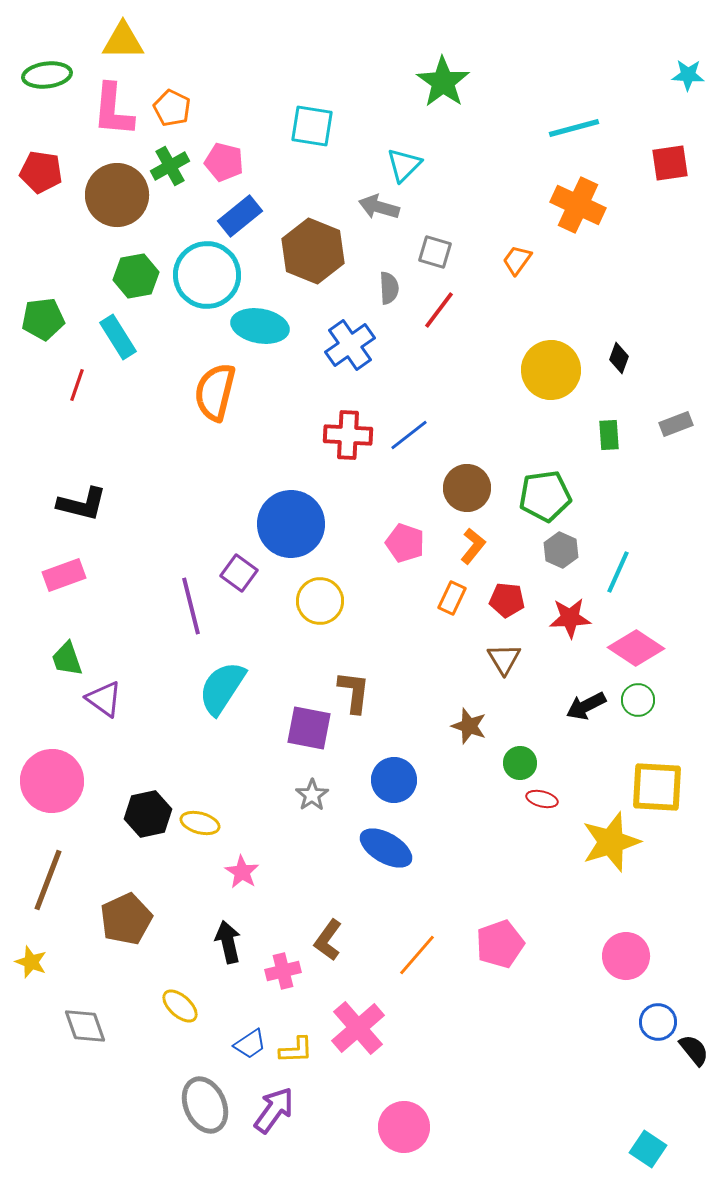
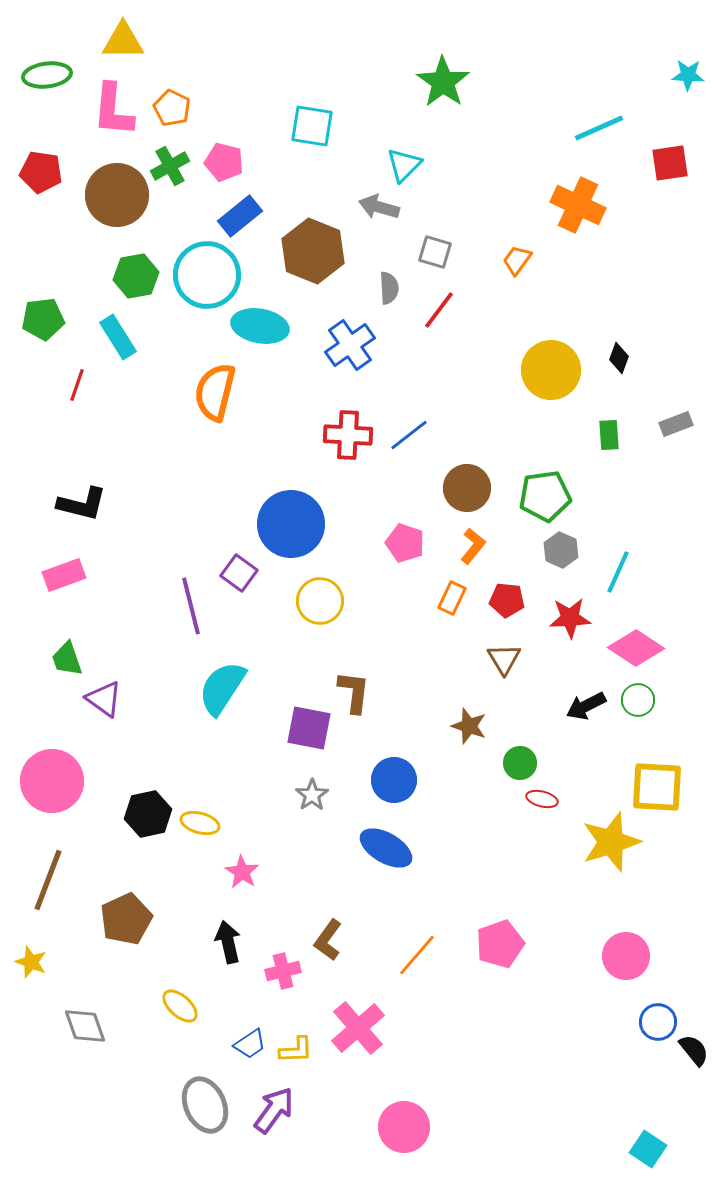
cyan line at (574, 128): moved 25 px right; rotated 9 degrees counterclockwise
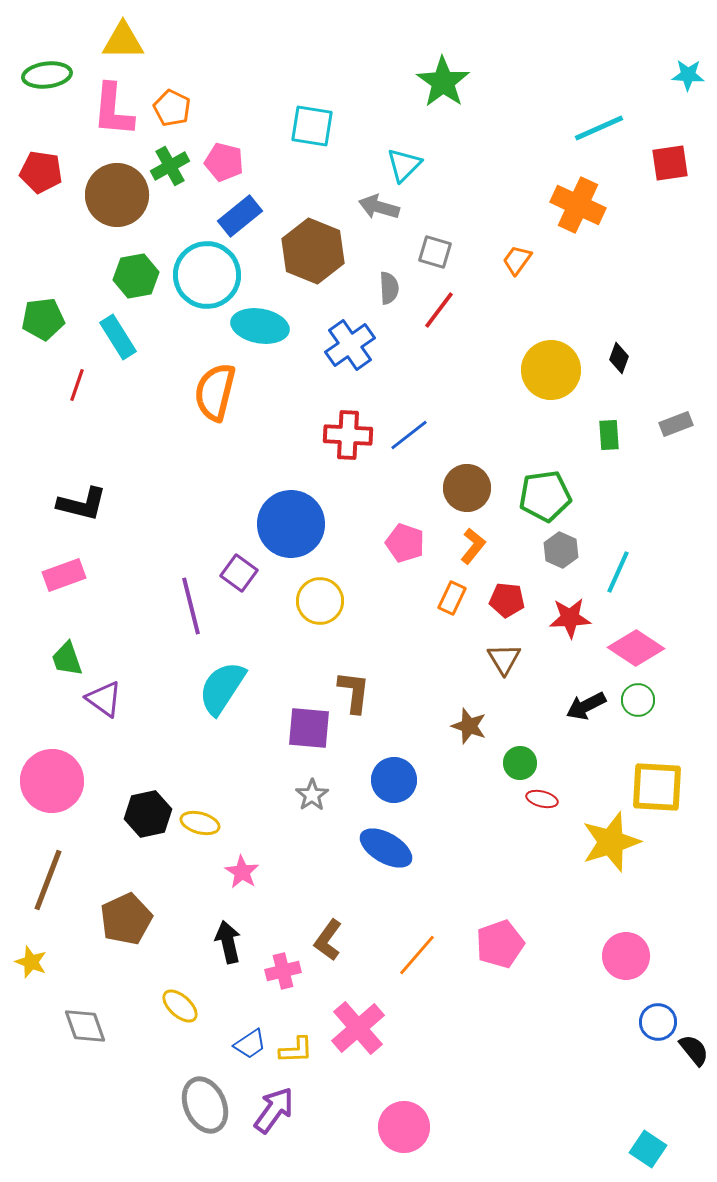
purple square at (309, 728): rotated 6 degrees counterclockwise
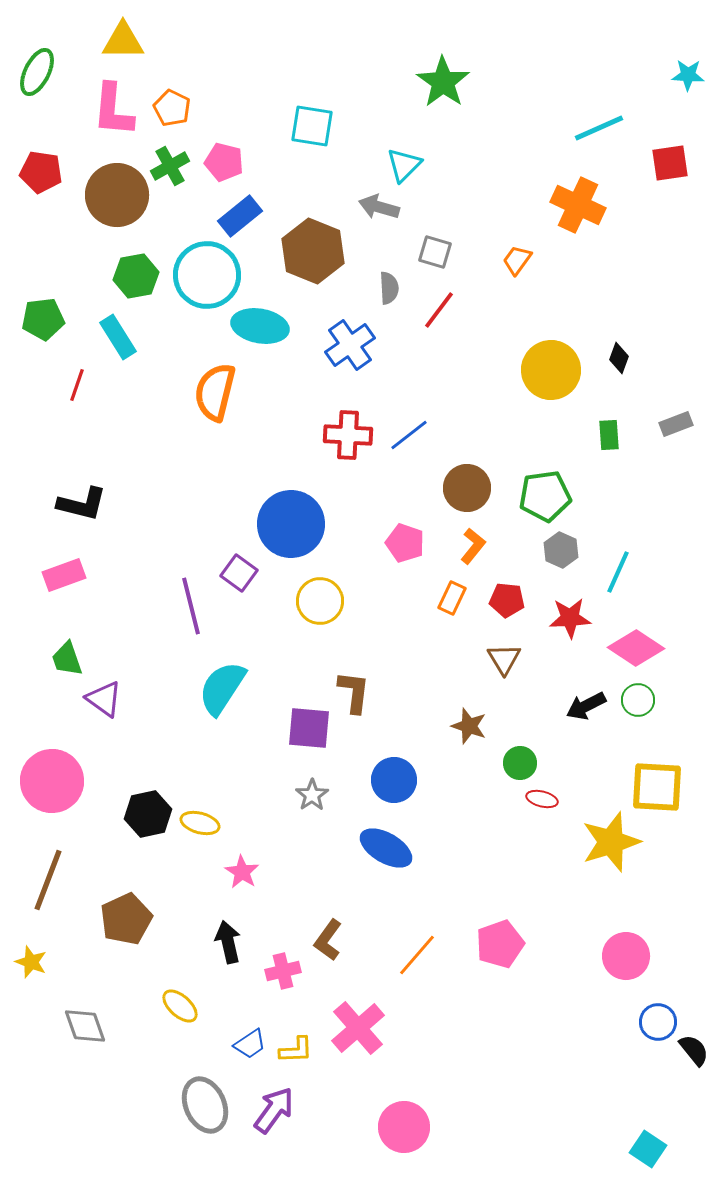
green ellipse at (47, 75): moved 10 px left, 3 px up; rotated 57 degrees counterclockwise
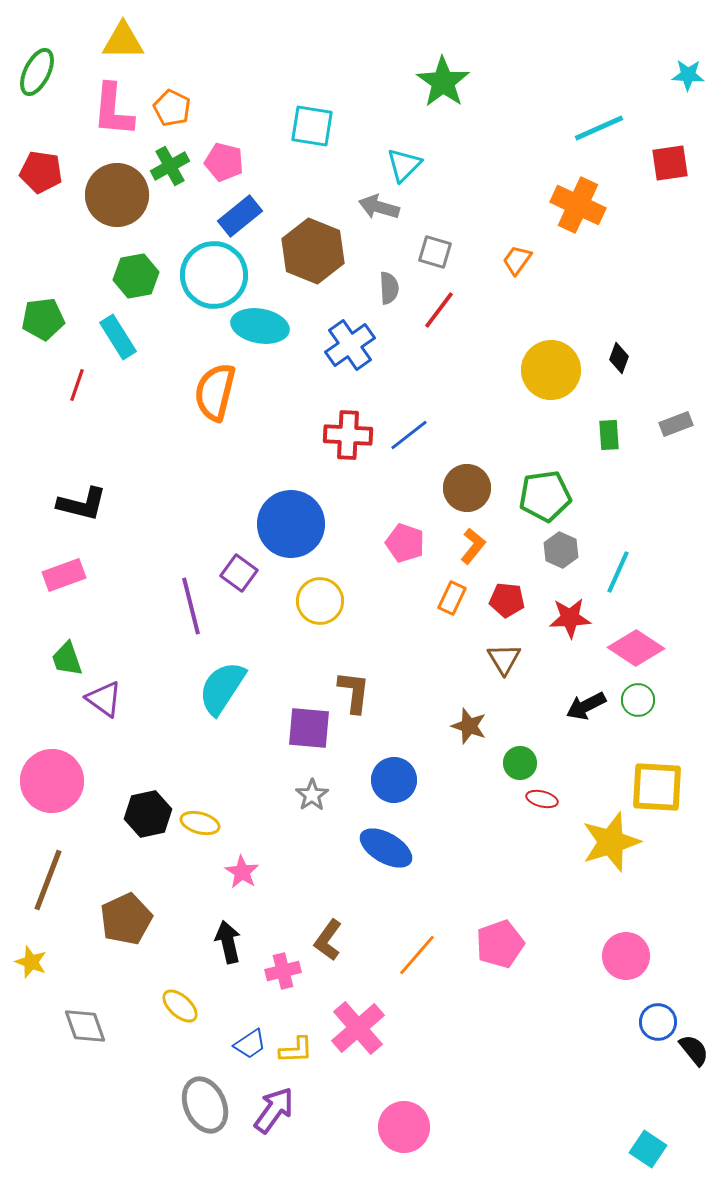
cyan circle at (207, 275): moved 7 px right
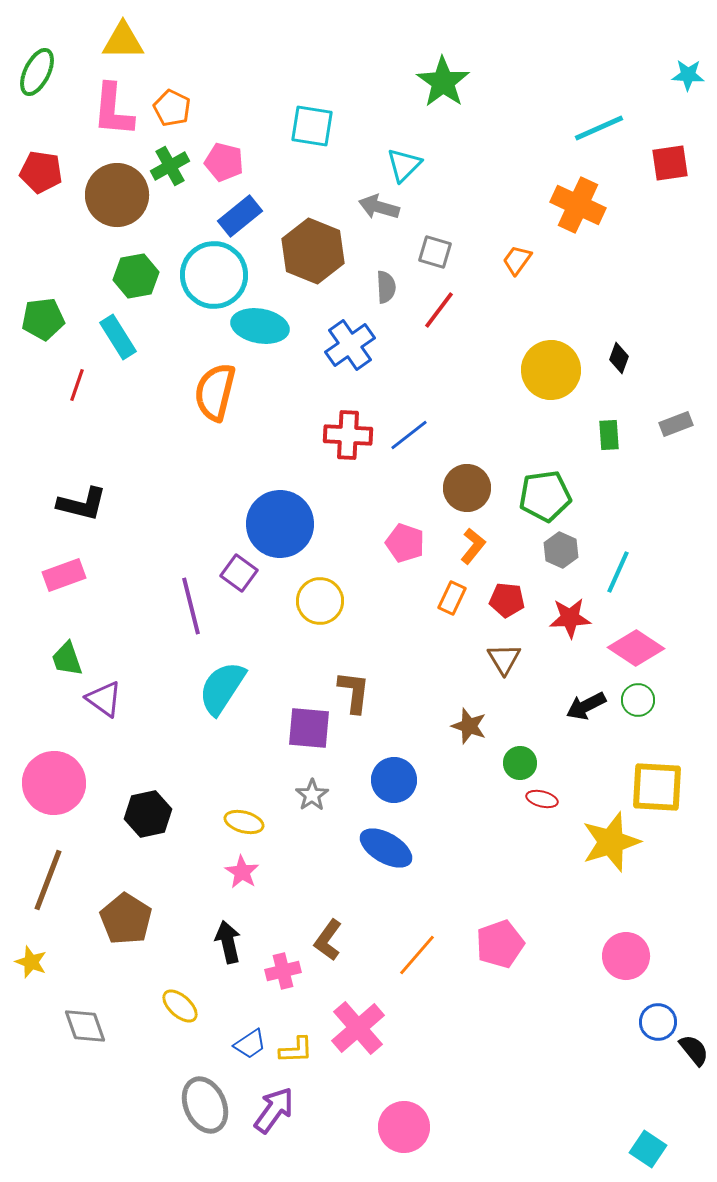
gray semicircle at (389, 288): moved 3 px left, 1 px up
blue circle at (291, 524): moved 11 px left
pink circle at (52, 781): moved 2 px right, 2 px down
yellow ellipse at (200, 823): moved 44 px right, 1 px up
brown pentagon at (126, 919): rotated 15 degrees counterclockwise
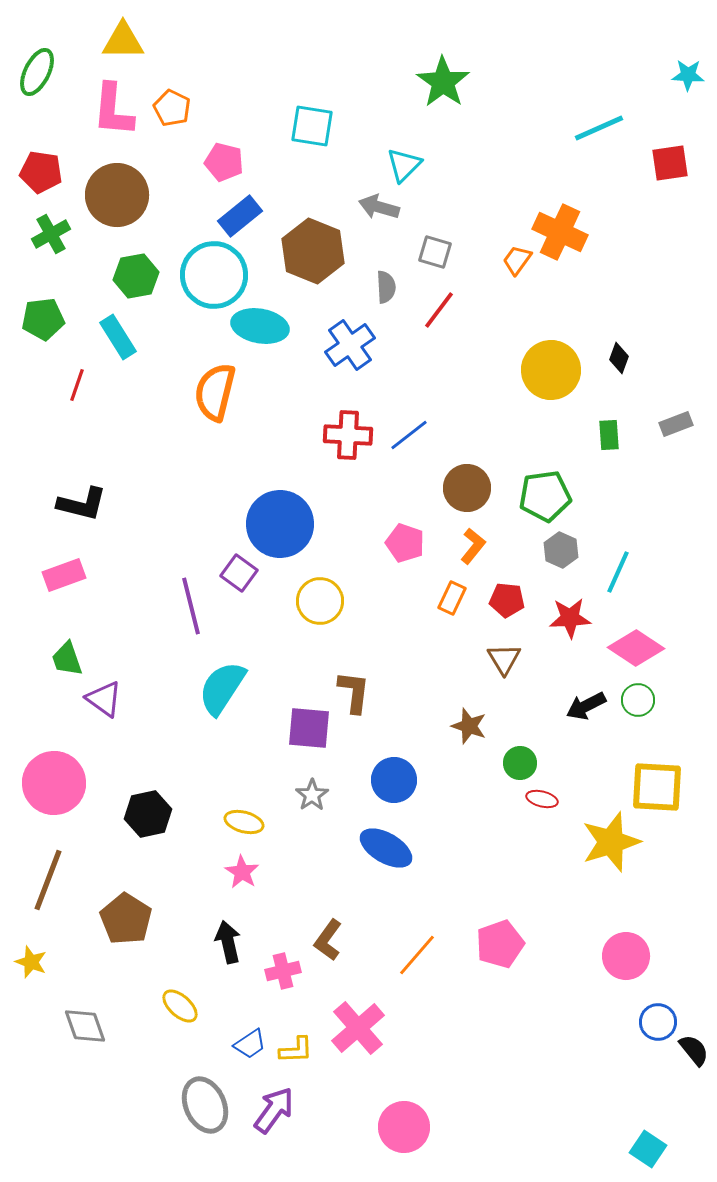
green cross at (170, 166): moved 119 px left, 68 px down
orange cross at (578, 205): moved 18 px left, 27 px down
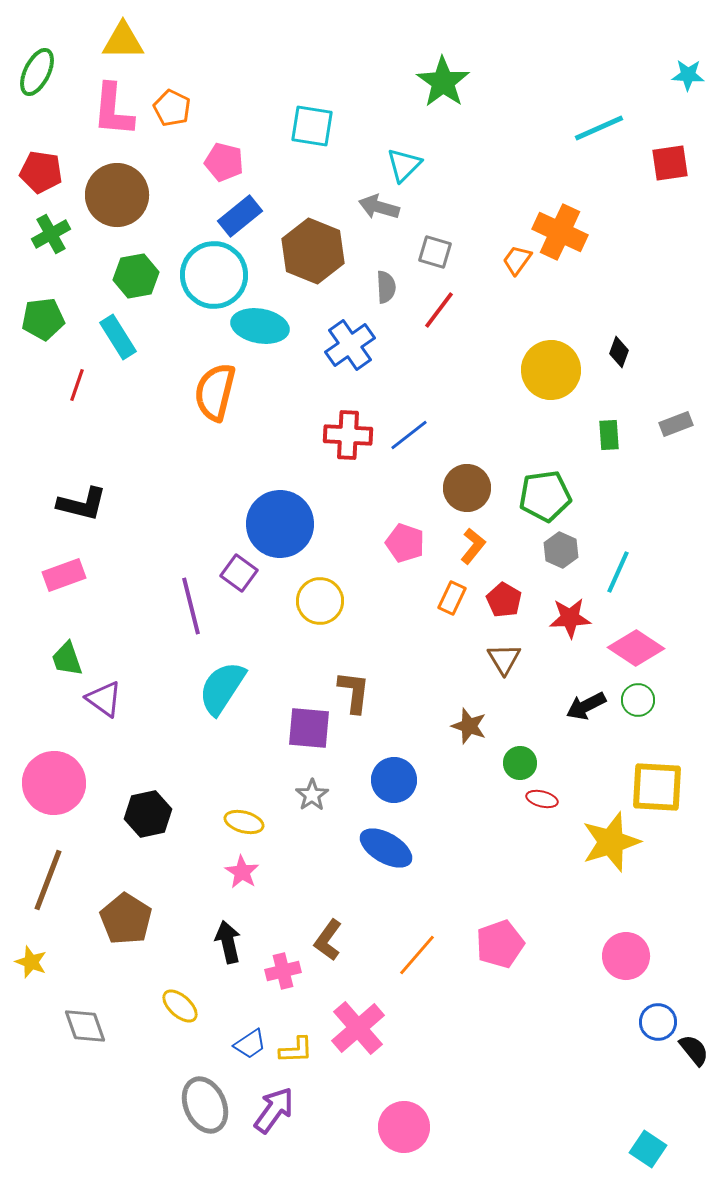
black diamond at (619, 358): moved 6 px up
red pentagon at (507, 600): moved 3 px left; rotated 24 degrees clockwise
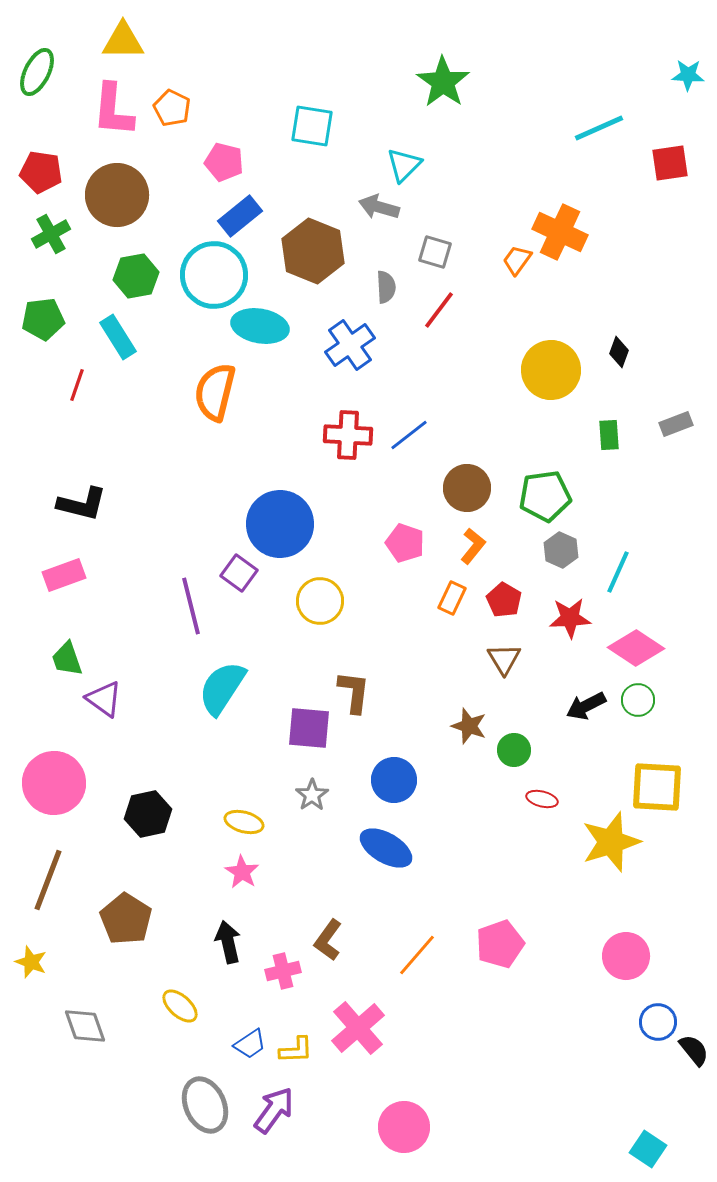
green circle at (520, 763): moved 6 px left, 13 px up
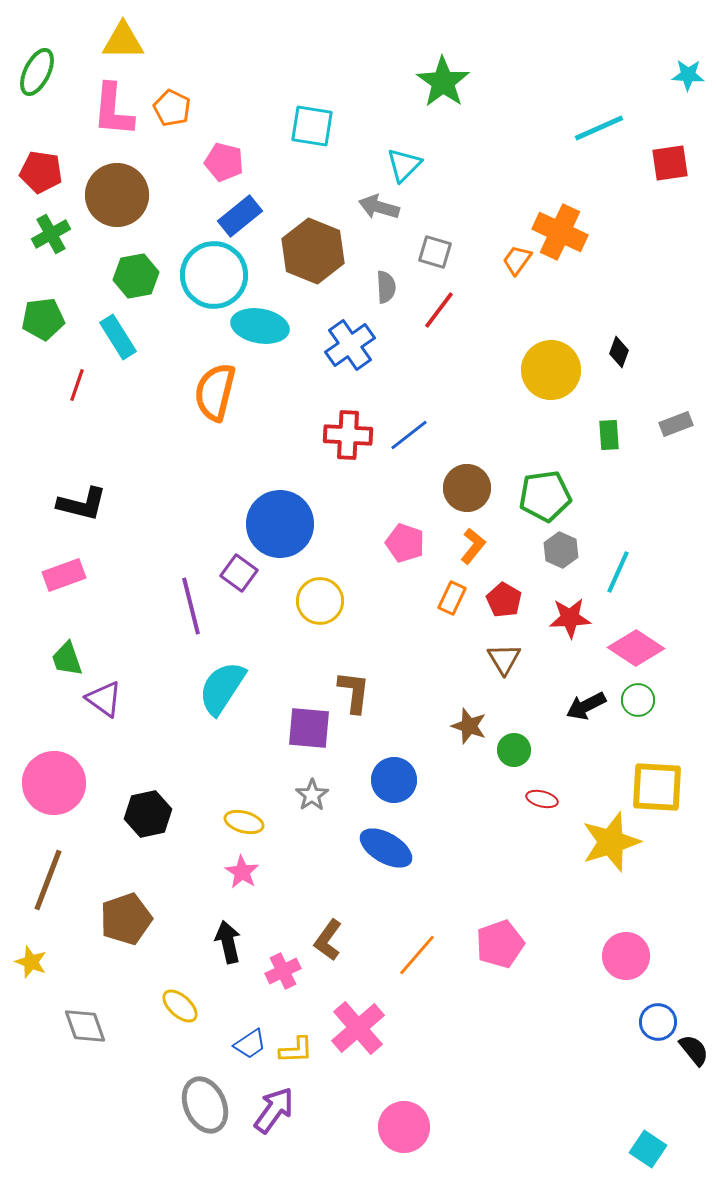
brown pentagon at (126, 919): rotated 21 degrees clockwise
pink cross at (283, 971): rotated 12 degrees counterclockwise
